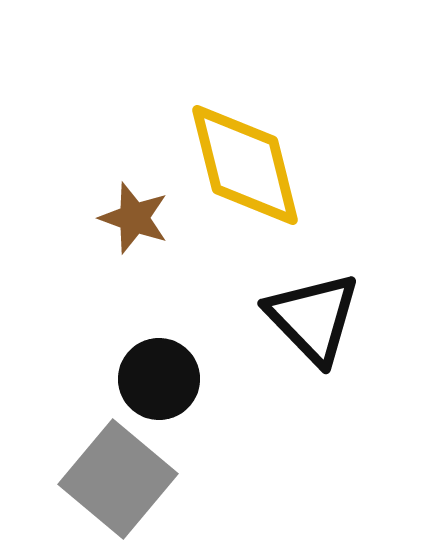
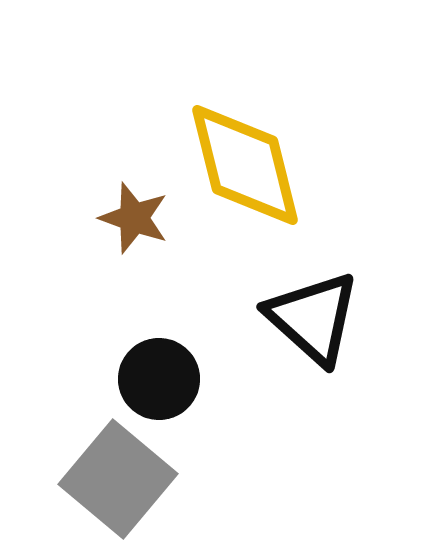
black triangle: rotated 4 degrees counterclockwise
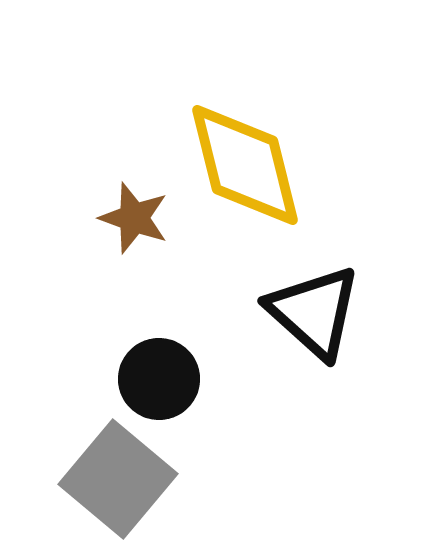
black triangle: moved 1 px right, 6 px up
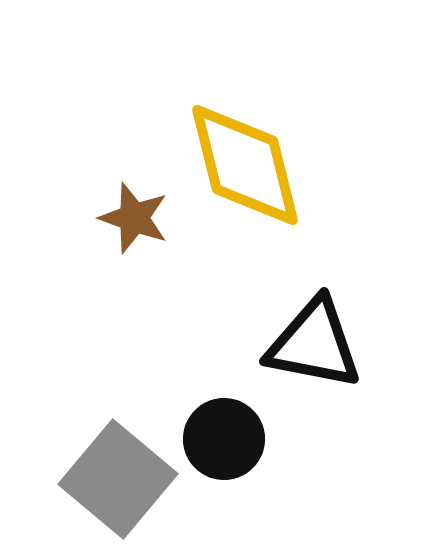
black triangle: moved 32 px down; rotated 31 degrees counterclockwise
black circle: moved 65 px right, 60 px down
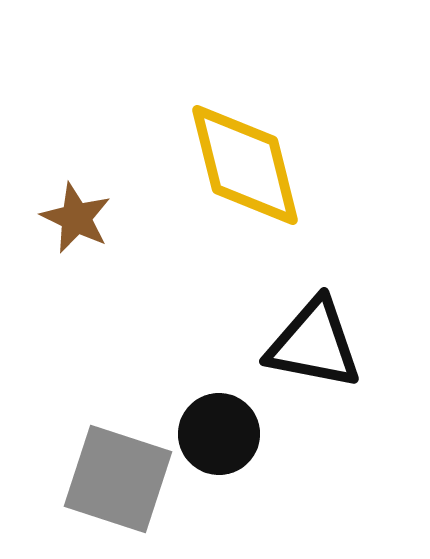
brown star: moved 58 px left; rotated 6 degrees clockwise
black circle: moved 5 px left, 5 px up
gray square: rotated 22 degrees counterclockwise
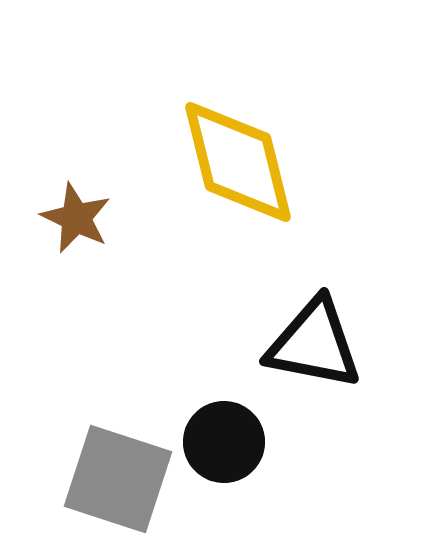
yellow diamond: moved 7 px left, 3 px up
black circle: moved 5 px right, 8 px down
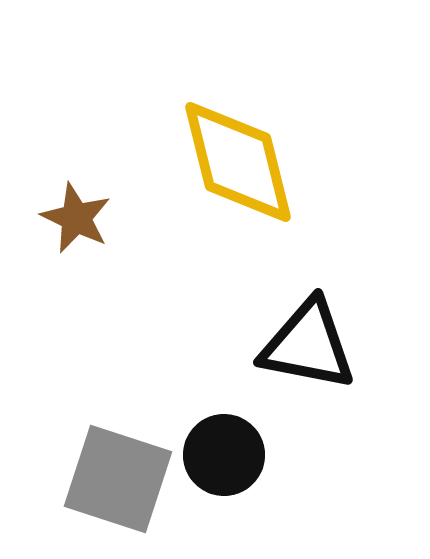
black triangle: moved 6 px left, 1 px down
black circle: moved 13 px down
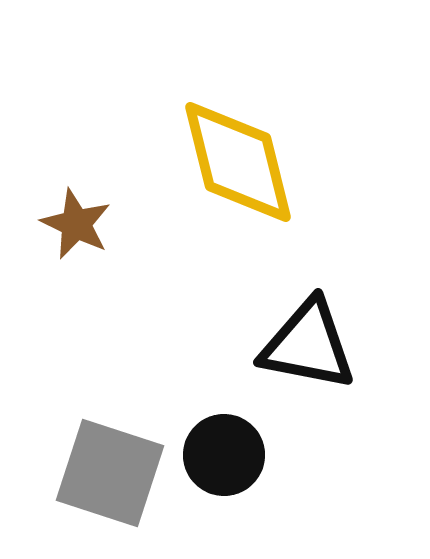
brown star: moved 6 px down
gray square: moved 8 px left, 6 px up
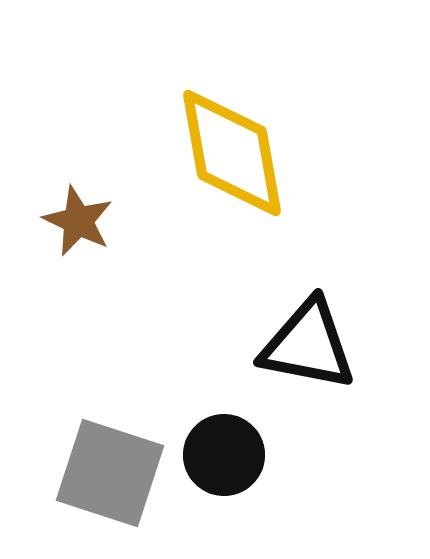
yellow diamond: moved 6 px left, 9 px up; rotated 4 degrees clockwise
brown star: moved 2 px right, 3 px up
